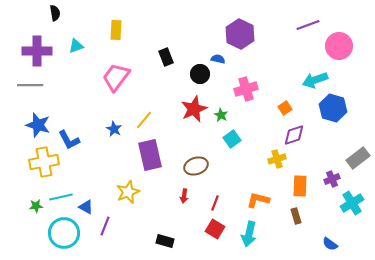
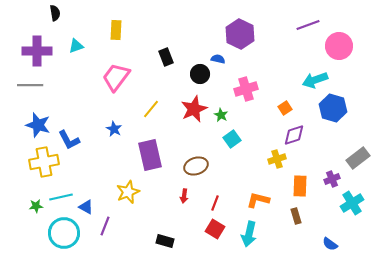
yellow line at (144, 120): moved 7 px right, 11 px up
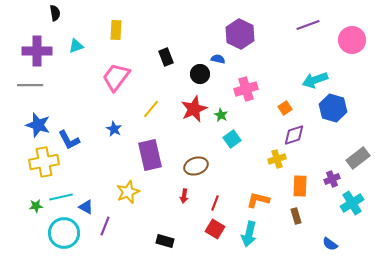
pink circle at (339, 46): moved 13 px right, 6 px up
